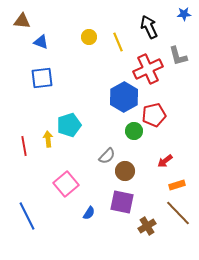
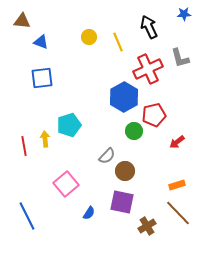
gray L-shape: moved 2 px right, 2 px down
yellow arrow: moved 3 px left
red arrow: moved 12 px right, 19 px up
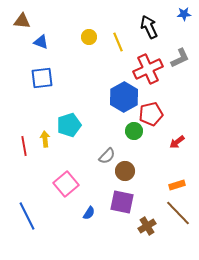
gray L-shape: rotated 100 degrees counterclockwise
red pentagon: moved 3 px left, 1 px up
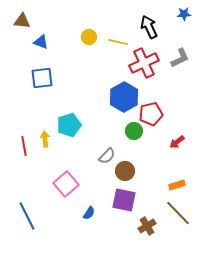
yellow line: rotated 54 degrees counterclockwise
red cross: moved 4 px left, 6 px up
purple square: moved 2 px right, 2 px up
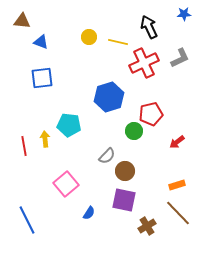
blue hexagon: moved 15 px left; rotated 12 degrees clockwise
cyan pentagon: rotated 25 degrees clockwise
blue line: moved 4 px down
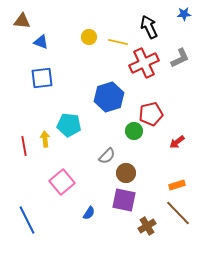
brown circle: moved 1 px right, 2 px down
pink square: moved 4 px left, 2 px up
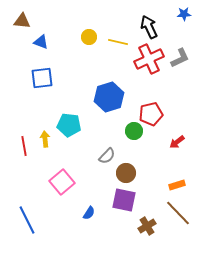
red cross: moved 5 px right, 4 px up
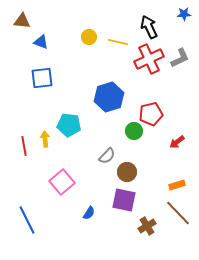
brown circle: moved 1 px right, 1 px up
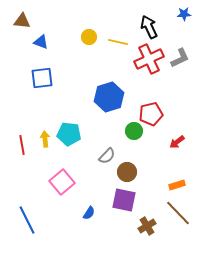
cyan pentagon: moved 9 px down
red line: moved 2 px left, 1 px up
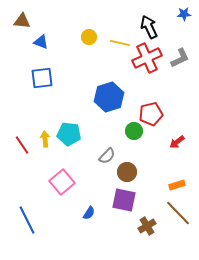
yellow line: moved 2 px right, 1 px down
red cross: moved 2 px left, 1 px up
red line: rotated 24 degrees counterclockwise
